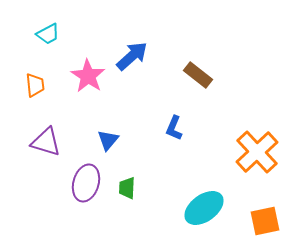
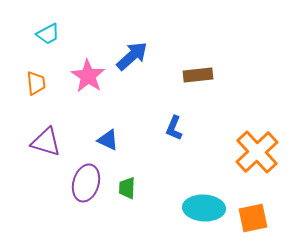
brown rectangle: rotated 44 degrees counterclockwise
orange trapezoid: moved 1 px right, 2 px up
blue triangle: rotated 45 degrees counterclockwise
cyan ellipse: rotated 39 degrees clockwise
orange square: moved 12 px left, 3 px up
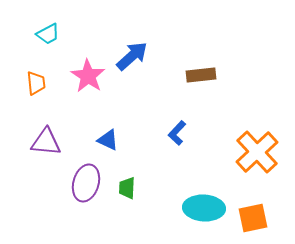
brown rectangle: moved 3 px right
blue L-shape: moved 3 px right, 5 px down; rotated 20 degrees clockwise
purple triangle: rotated 12 degrees counterclockwise
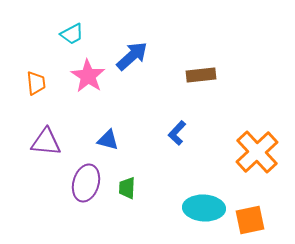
cyan trapezoid: moved 24 px right
blue triangle: rotated 10 degrees counterclockwise
orange square: moved 3 px left, 2 px down
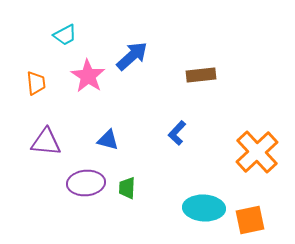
cyan trapezoid: moved 7 px left, 1 px down
purple ellipse: rotated 69 degrees clockwise
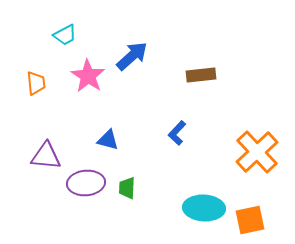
purple triangle: moved 14 px down
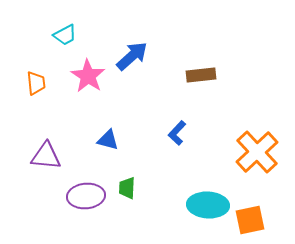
purple ellipse: moved 13 px down
cyan ellipse: moved 4 px right, 3 px up
